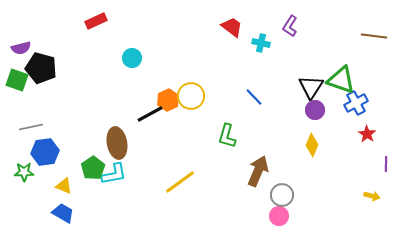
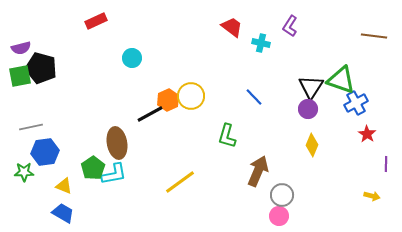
green square: moved 3 px right, 4 px up; rotated 30 degrees counterclockwise
purple circle: moved 7 px left, 1 px up
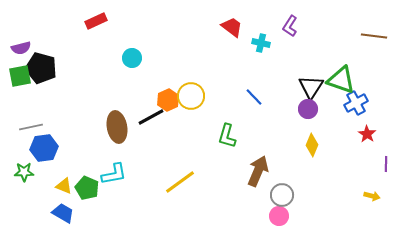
black line: moved 1 px right, 3 px down
brown ellipse: moved 16 px up
blue hexagon: moved 1 px left, 4 px up
green pentagon: moved 6 px left, 20 px down; rotated 15 degrees counterclockwise
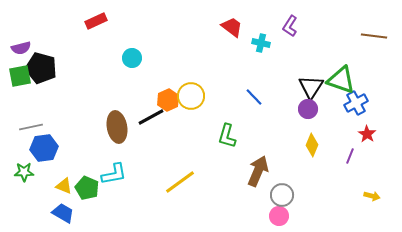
purple line: moved 36 px left, 8 px up; rotated 21 degrees clockwise
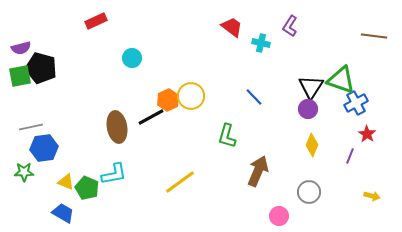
yellow triangle: moved 2 px right, 4 px up
gray circle: moved 27 px right, 3 px up
